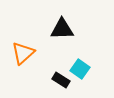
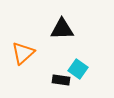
cyan square: moved 2 px left
black rectangle: rotated 24 degrees counterclockwise
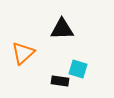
cyan square: rotated 18 degrees counterclockwise
black rectangle: moved 1 px left, 1 px down
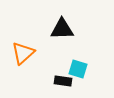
black rectangle: moved 3 px right
